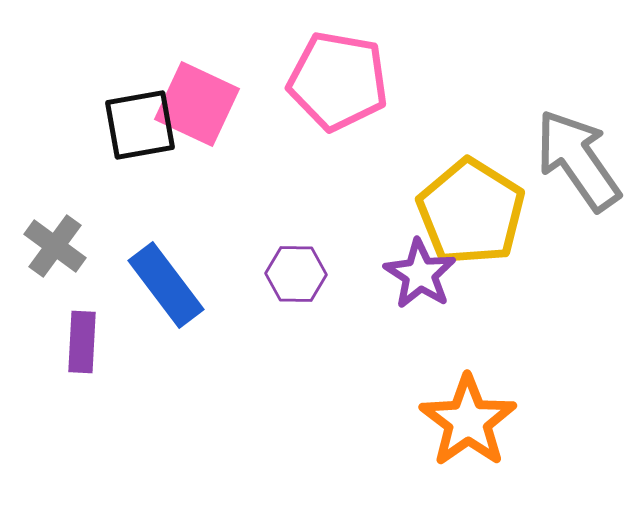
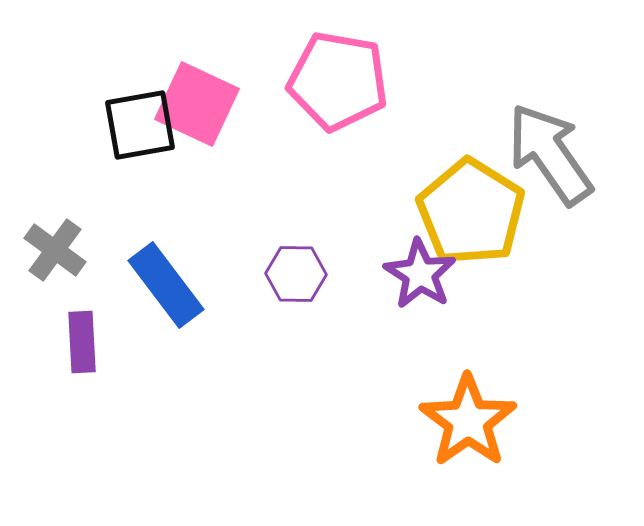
gray arrow: moved 28 px left, 6 px up
gray cross: moved 4 px down
purple rectangle: rotated 6 degrees counterclockwise
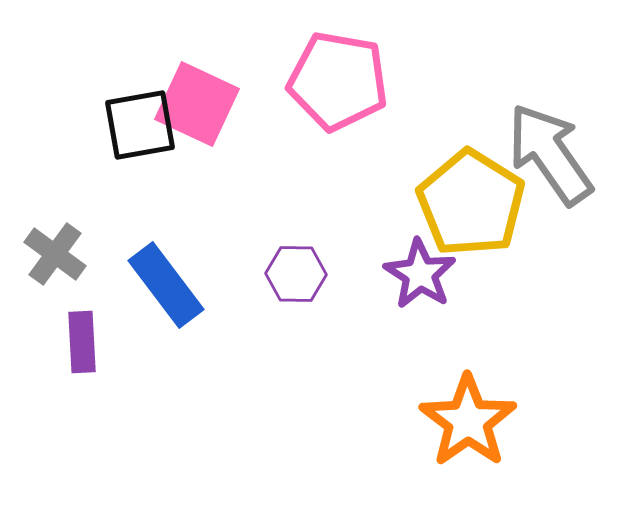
yellow pentagon: moved 9 px up
gray cross: moved 4 px down
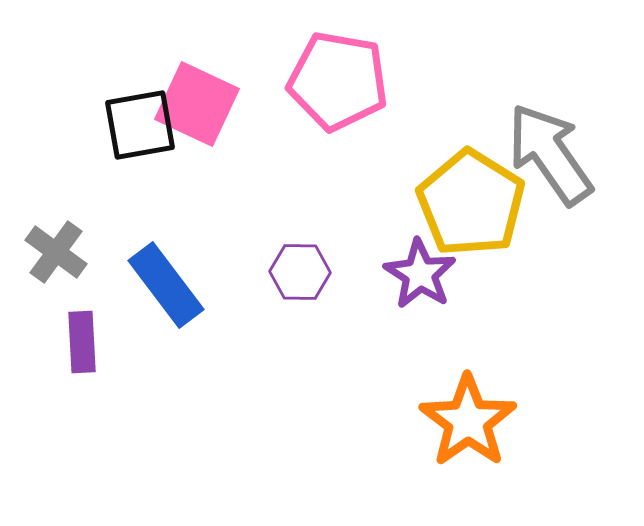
gray cross: moved 1 px right, 2 px up
purple hexagon: moved 4 px right, 2 px up
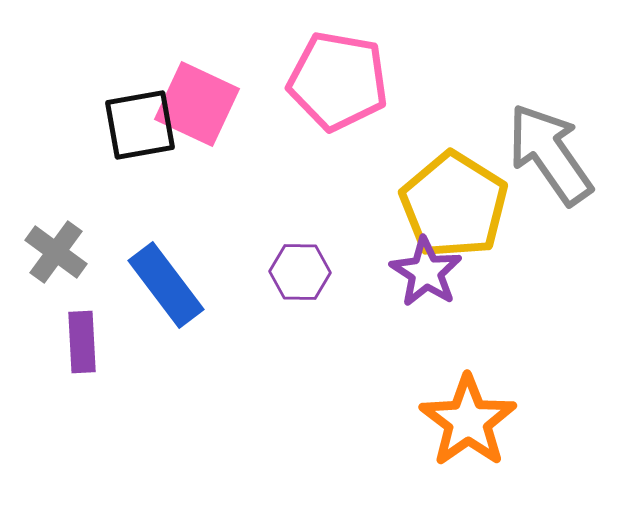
yellow pentagon: moved 17 px left, 2 px down
purple star: moved 6 px right, 2 px up
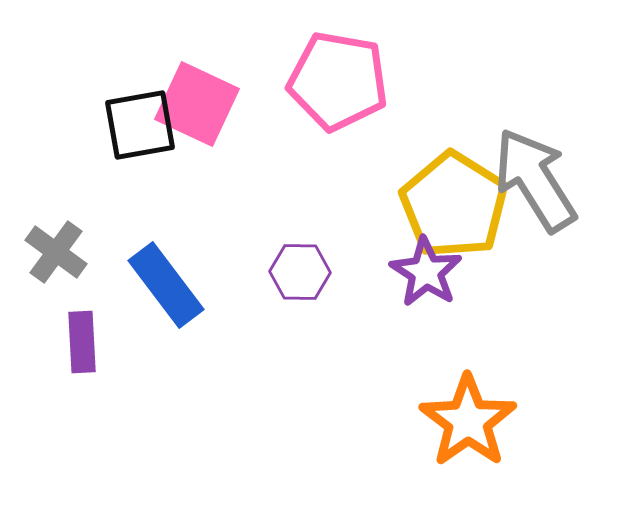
gray arrow: moved 15 px left, 26 px down; rotated 3 degrees clockwise
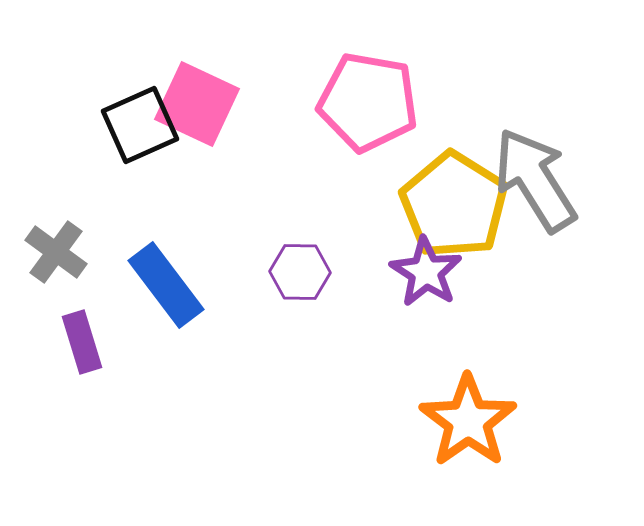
pink pentagon: moved 30 px right, 21 px down
black square: rotated 14 degrees counterclockwise
purple rectangle: rotated 14 degrees counterclockwise
